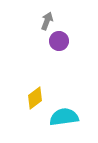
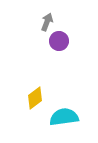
gray arrow: moved 1 px down
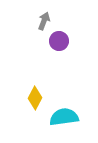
gray arrow: moved 3 px left, 1 px up
yellow diamond: rotated 25 degrees counterclockwise
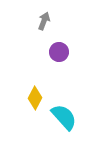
purple circle: moved 11 px down
cyan semicircle: rotated 56 degrees clockwise
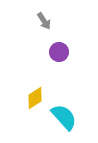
gray arrow: rotated 126 degrees clockwise
yellow diamond: rotated 30 degrees clockwise
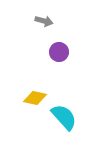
gray arrow: rotated 42 degrees counterclockwise
yellow diamond: rotated 45 degrees clockwise
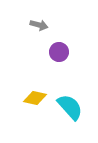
gray arrow: moved 5 px left, 4 px down
cyan semicircle: moved 6 px right, 10 px up
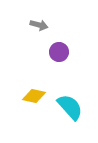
yellow diamond: moved 1 px left, 2 px up
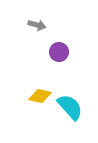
gray arrow: moved 2 px left
yellow diamond: moved 6 px right
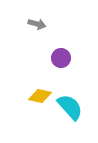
gray arrow: moved 1 px up
purple circle: moved 2 px right, 6 px down
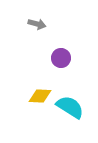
yellow diamond: rotated 10 degrees counterclockwise
cyan semicircle: rotated 16 degrees counterclockwise
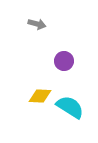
purple circle: moved 3 px right, 3 px down
